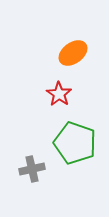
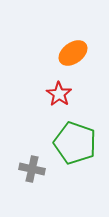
gray cross: rotated 25 degrees clockwise
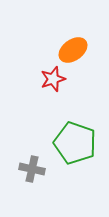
orange ellipse: moved 3 px up
red star: moved 6 px left, 15 px up; rotated 20 degrees clockwise
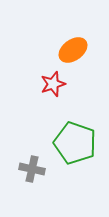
red star: moved 5 px down
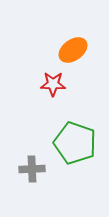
red star: rotated 20 degrees clockwise
gray cross: rotated 15 degrees counterclockwise
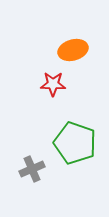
orange ellipse: rotated 20 degrees clockwise
gray cross: rotated 20 degrees counterclockwise
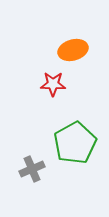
green pentagon: rotated 24 degrees clockwise
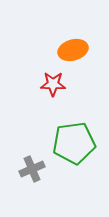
green pentagon: moved 1 px left; rotated 21 degrees clockwise
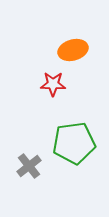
gray cross: moved 3 px left, 3 px up; rotated 15 degrees counterclockwise
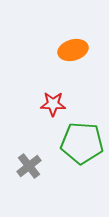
red star: moved 20 px down
green pentagon: moved 8 px right; rotated 12 degrees clockwise
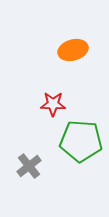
green pentagon: moved 1 px left, 2 px up
